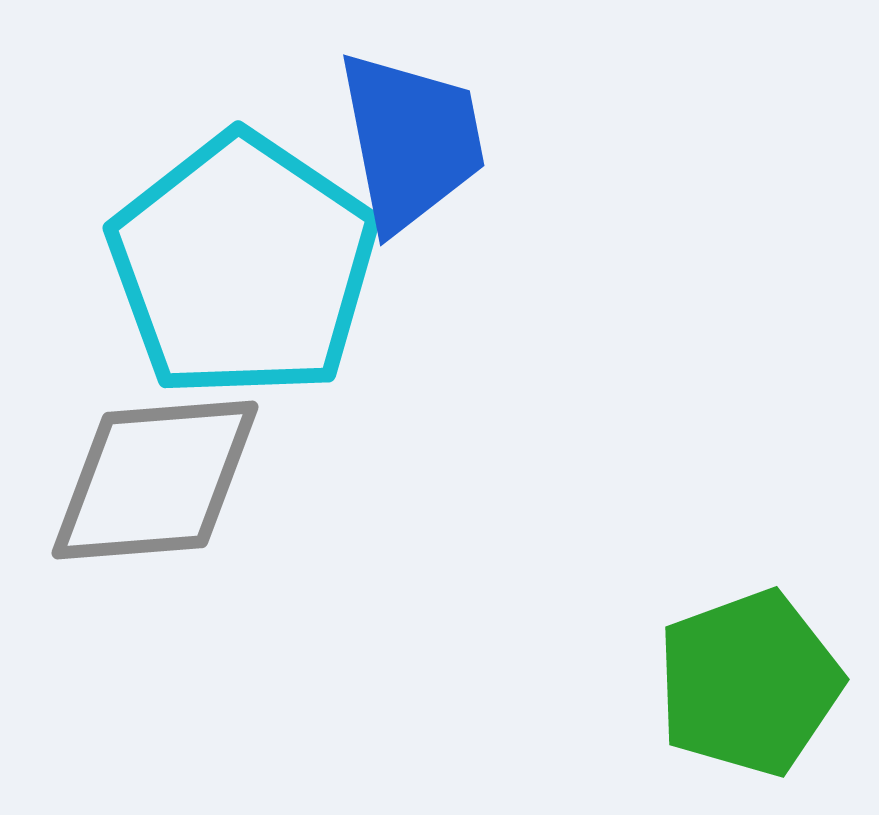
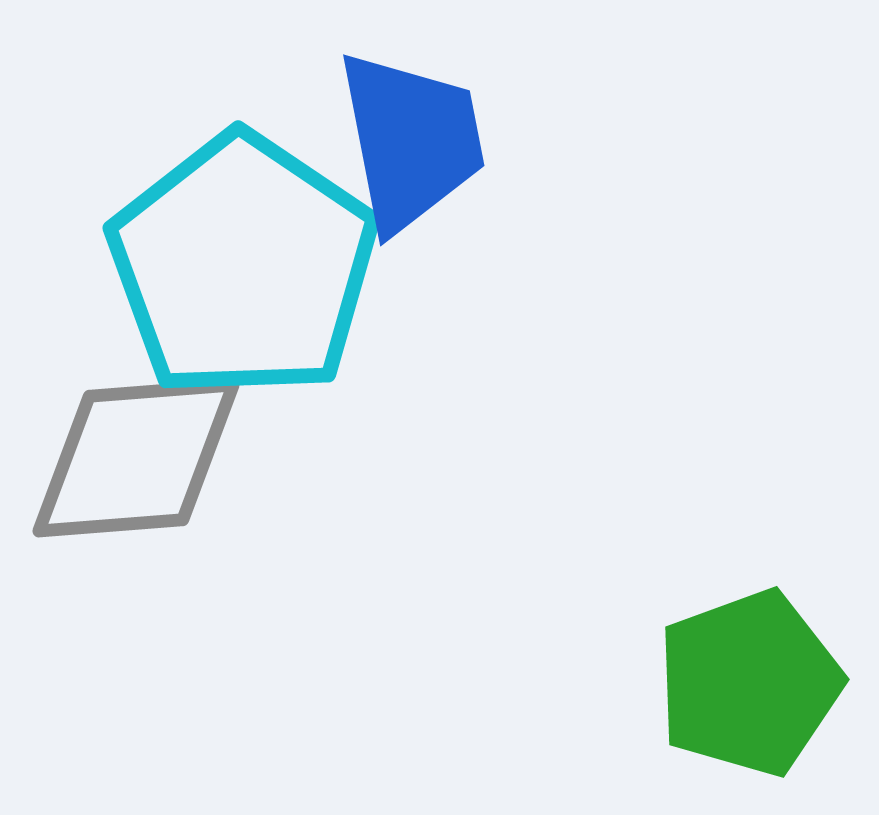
gray diamond: moved 19 px left, 22 px up
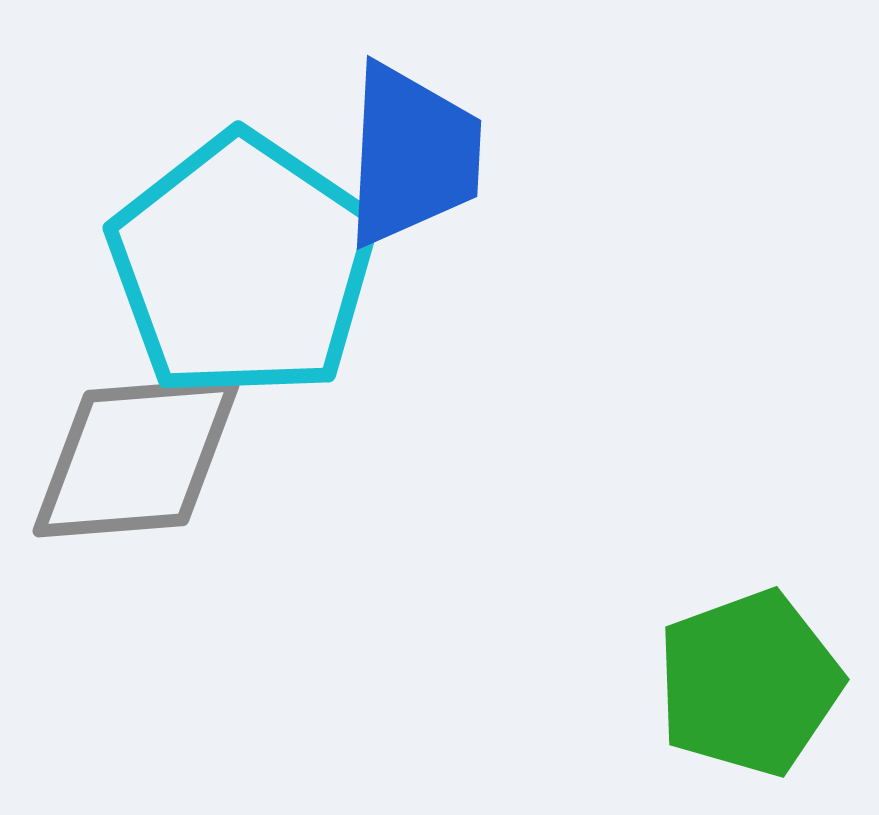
blue trapezoid: moved 1 px right, 14 px down; rotated 14 degrees clockwise
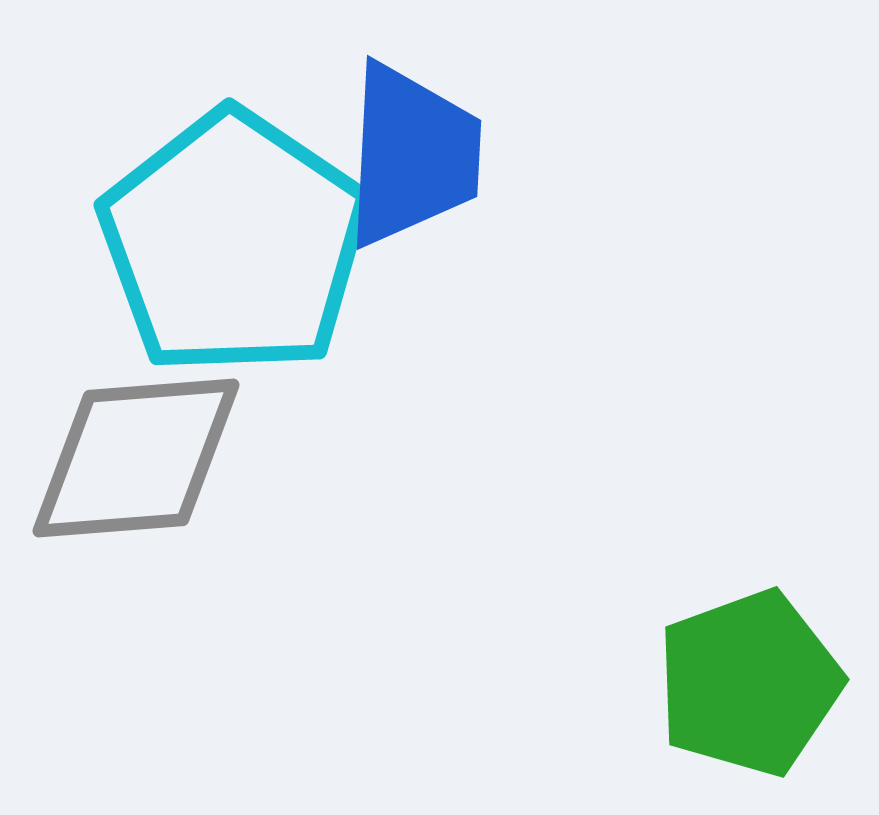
cyan pentagon: moved 9 px left, 23 px up
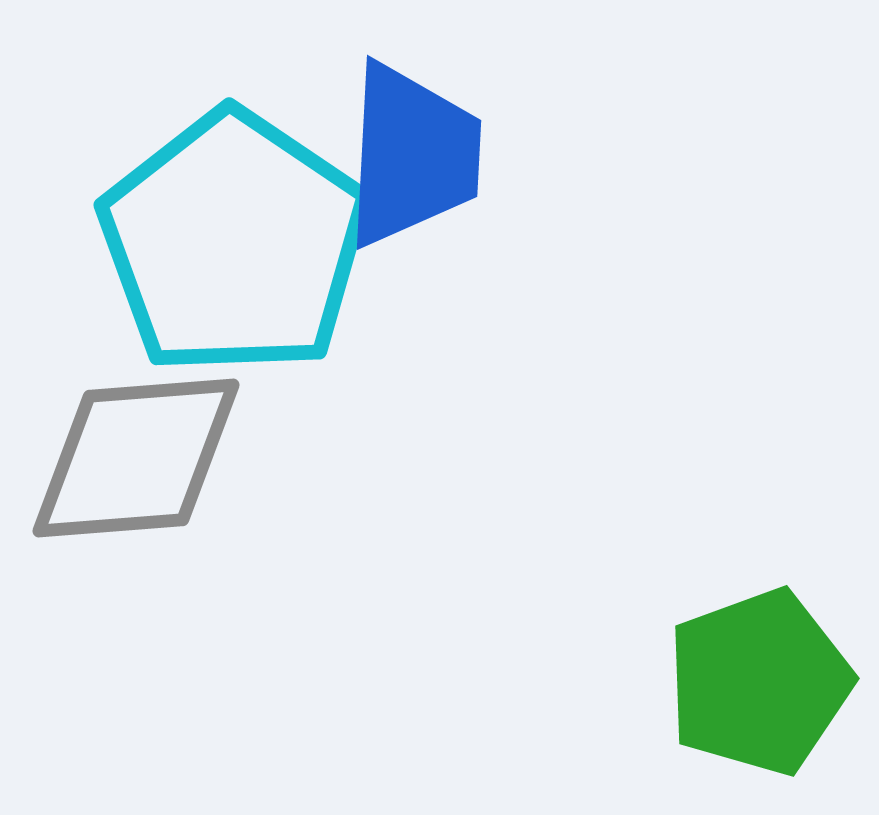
green pentagon: moved 10 px right, 1 px up
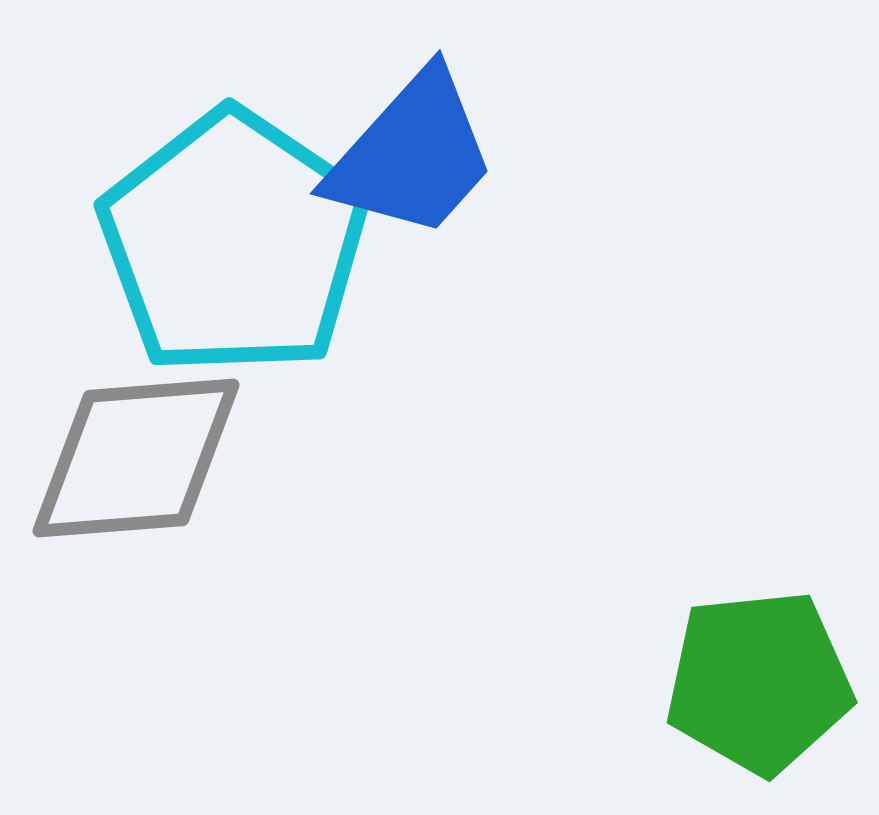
blue trapezoid: rotated 39 degrees clockwise
green pentagon: rotated 14 degrees clockwise
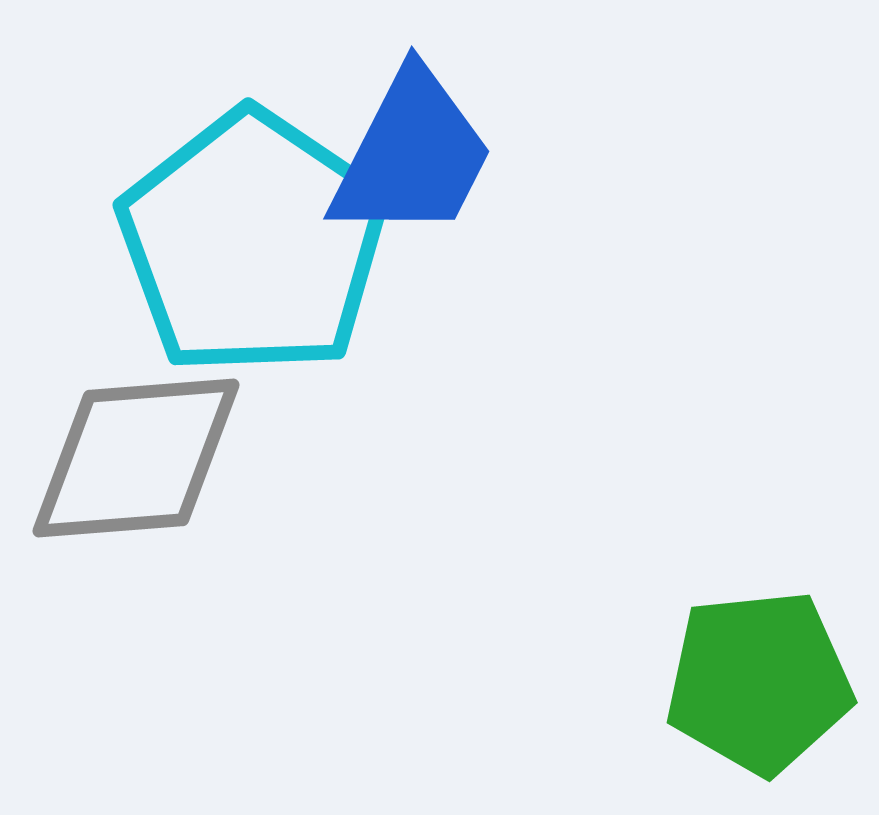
blue trapezoid: rotated 15 degrees counterclockwise
cyan pentagon: moved 19 px right
